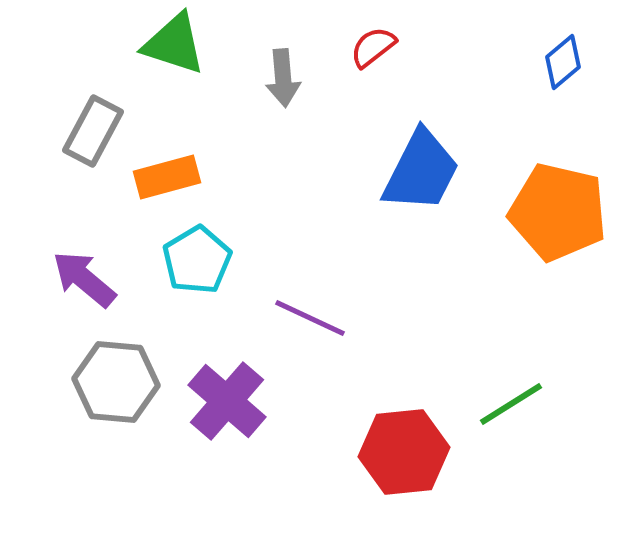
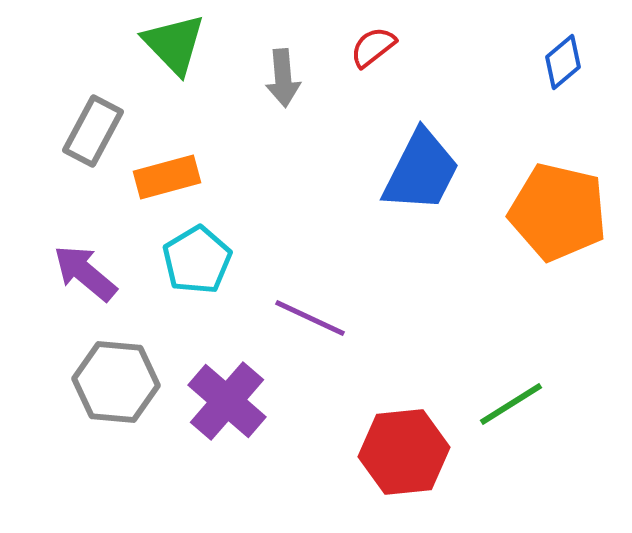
green triangle: rotated 28 degrees clockwise
purple arrow: moved 1 px right, 6 px up
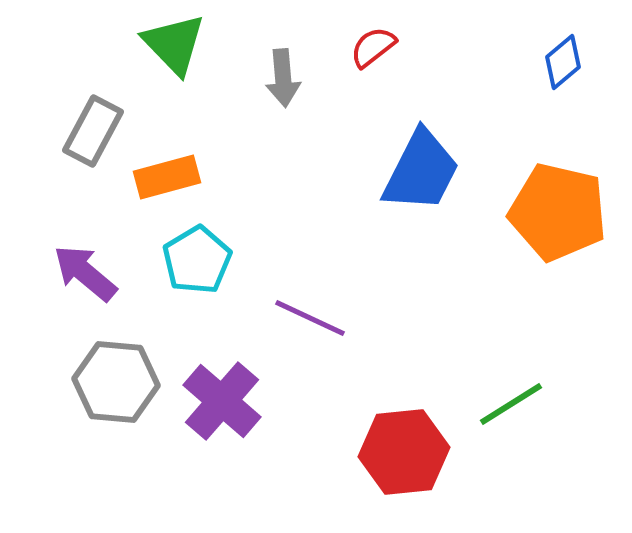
purple cross: moved 5 px left
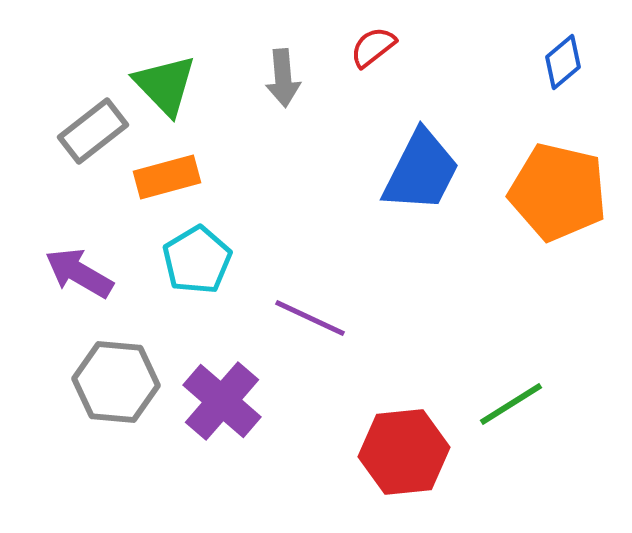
green triangle: moved 9 px left, 41 px down
gray rectangle: rotated 24 degrees clockwise
orange pentagon: moved 20 px up
purple arrow: moved 6 px left; rotated 10 degrees counterclockwise
